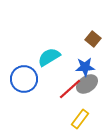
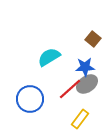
blue circle: moved 6 px right, 20 px down
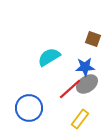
brown square: rotated 21 degrees counterclockwise
blue circle: moved 1 px left, 9 px down
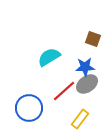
red line: moved 6 px left, 2 px down
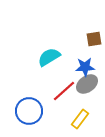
brown square: moved 1 px right; rotated 28 degrees counterclockwise
blue circle: moved 3 px down
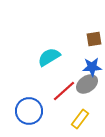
blue star: moved 7 px right
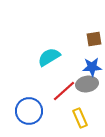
gray ellipse: rotated 25 degrees clockwise
yellow rectangle: moved 1 px up; rotated 60 degrees counterclockwise
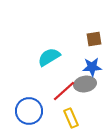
gray ellipse: moved 2 px left
yellow rectangle: moved 9 px left
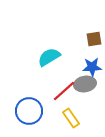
yellow rectangle: rotated 12 degrees counterclockwise
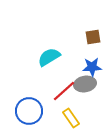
brown square: moved 1 px left, 2 px up
